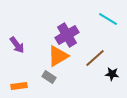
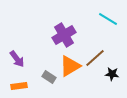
purple cross: moved 3 px left
purple arrow: moved 14 px down
orange triangle: moved 12 px right, 10 px down
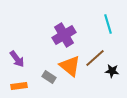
cyan line: moved 5 px down; rotated 42 degrees clockwise
orange triangle: rotated 50 degrees counterclockwise
black star: moved 3 px up
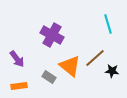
purple cross: moved 12 px left; rotated 30 degrees counterclockwise
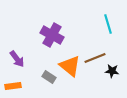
brown line: rotated 20 degrees clockwise
orange rectangle: moved 6 px left
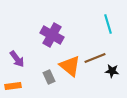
gray rectangle: rotated 32 degrees clockwise
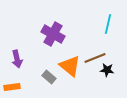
cyan line: rotated 30 degrees clockwise
purple cross: moved 1 px right, 1 px up
purple arrow: rotated 24 degrees clockwise
black star: moved 5 px left, 1 px up
gray rectangle: rotated 24 degrees counterclockwise
orange rectangle: moved 1 px left, 1 px down
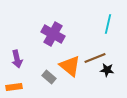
orange rectangle: moved 2 px right
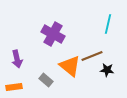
brown line: moved 3 px left, 2 px up
gray rectangle: moved 3 px left, 3 px down
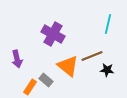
orange triangle: moved 2 px left
orange rectangle: moved 16 px right; rotated 49 degrees counterclockwise
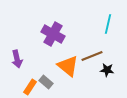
gray rectangle: moved 2 px down
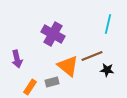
gray rectangle: moved 6 px right; rotated 56 degrees counterclockwise
